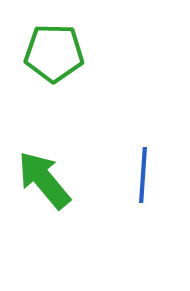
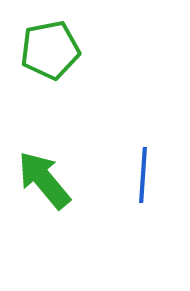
green pentagon: moved 4 px left, 3 px up; rotated 12 degrees counterclockwise
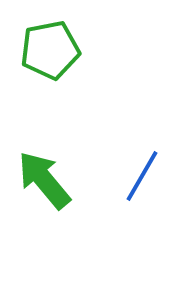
blue line: moved 1 px left, 1 px down; rotated 26 degrees clockwise
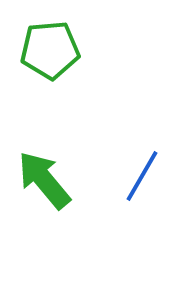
green pentagon: rotated 6 degrees clockwise
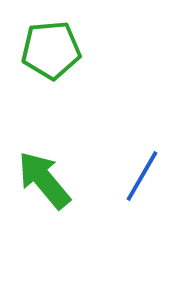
green pentagon: moved 1 px right
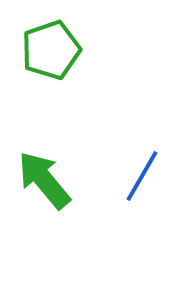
green pentagon: rotated 14 degrees counterclockwise
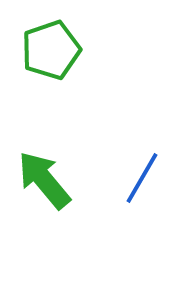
blue line: moved 2 px down
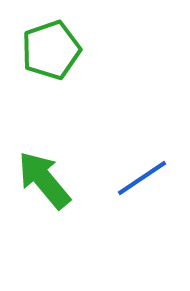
blue line: rotated 26 degrees clockwise
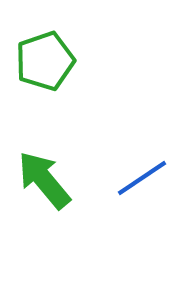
green pentagon: moved 6 px left, 11 px down
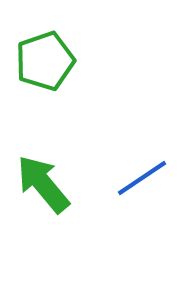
green arrow: moved 1 px left, 4 px down
